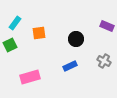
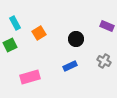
cyan rectangle: rotated 64 degrees counterclockwise
orange square: rotated 24 degrees counterclockwise
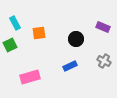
purple rectangle: moved 4 px left, 1 px down
orange square: rotated 24 degrees clockwise
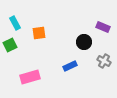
black circle: moved 8 px right, 3 px down
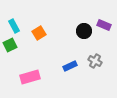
cyan rectangle: moved 1 px left, 3 px down
purple rectangle: moved 1 px right, 2 px up
orange square: rotated 24 degrees counterclockwise
black circle: moved 11 px up
gray cross: moved 9 px left
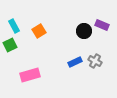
purple rectangle: moved 2 px left
orange square: moved 2 px up
blue rectangle: moved 5 px right, 4 px up
pink rectangle: moved 2 px up
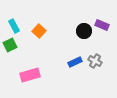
orange square: rotated 16 degrees counterclockwise
